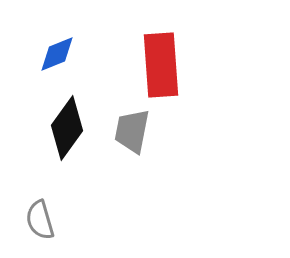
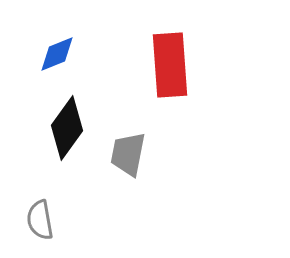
red rectangle: moved 9 px right
gray trapezoid: moved 4 px left, 23 px down
gray semicircle: rotated 6 degrees clockwise
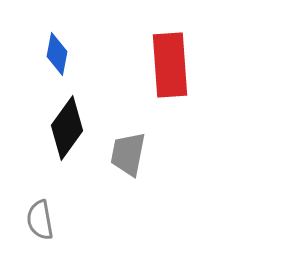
blue diamond: rotated 57 degrees counterclockwise
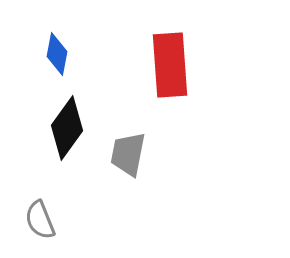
gray semicircle: rotated 12 degrees counterclockwise
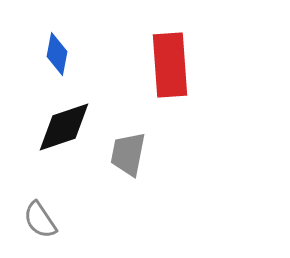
black diamond: moved 3 px left, 1 px up; rotated 36 degrees clockwise
gray semicircle: rotated 12 degrees counterclockwise
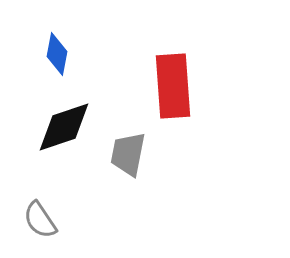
red rectangle: moved 3 px right, 21 px down
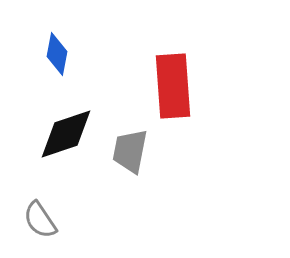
black diamond: moved 2 px right, 7 px down
gray trapezoid: moved 2 px right, 3 px up
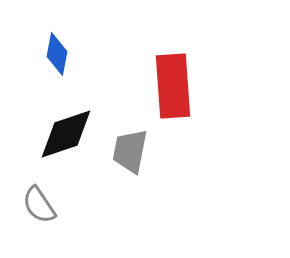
gray semicircle: moved 1 px left, 15 px up
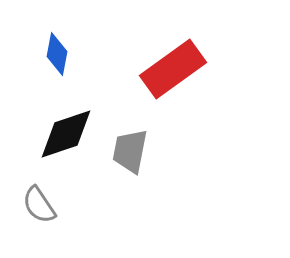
red rectangle: moved 17 px up; rotated 58 degrees clockwise
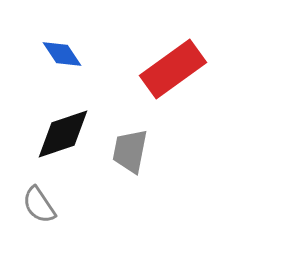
blue diamond: moved 5 px right; rotated 45 degrees counterclockwise
black diamond: moved 3 px left
